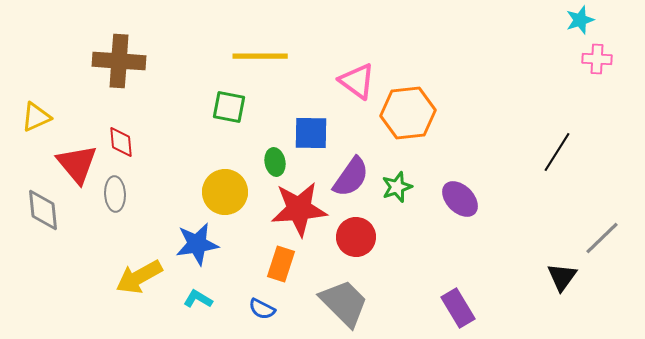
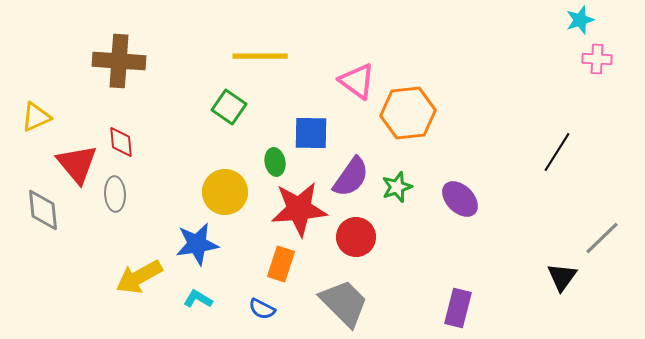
green square: rotated 24 degrees clockwise
purple rectangle: rotated 45 degrees clockwise
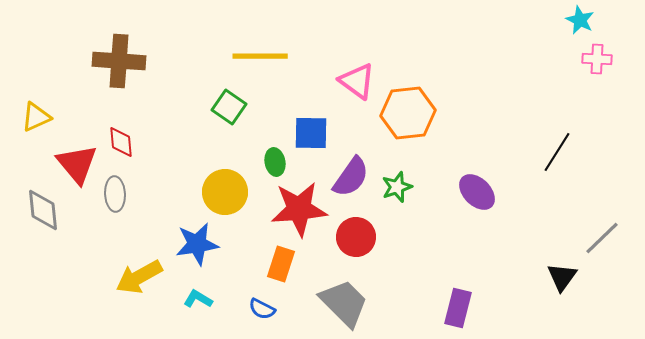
cyan star: rotated 28 degrees counterclockwise
purple ellipse: moved 17 px right, 7 px up
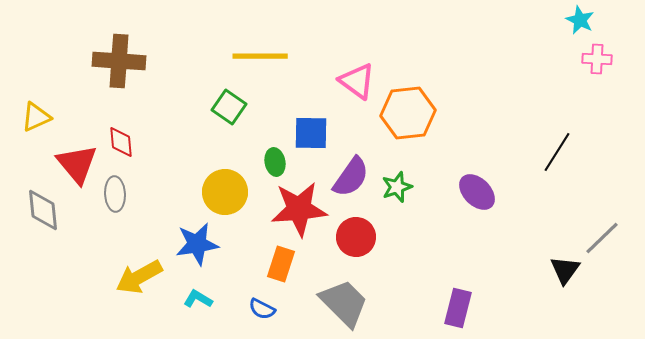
black triangle: moved 3 px right, 7 px up
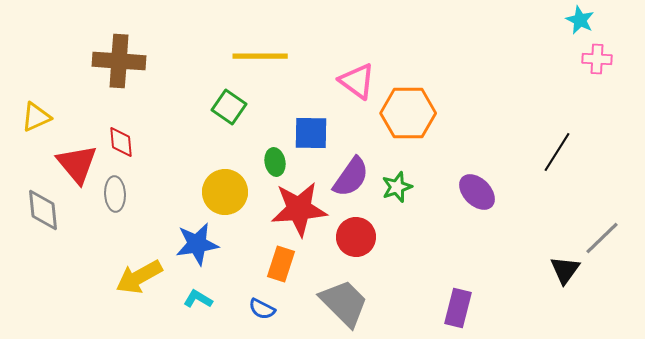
orange hexagon: rotated 6 degrees clockwise
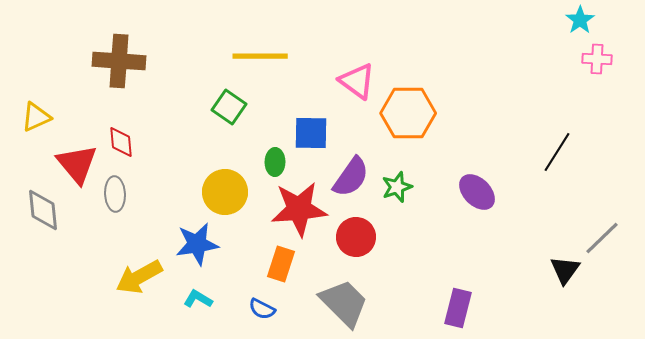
cyan star: rotated 12 degrees clockwise
green ellipse: rotated 12 degrees clockwise
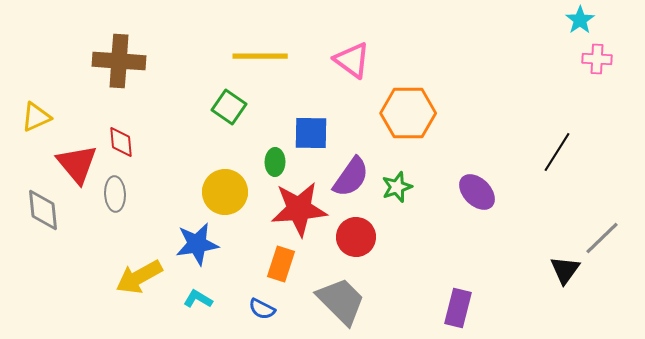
pink triangle: moved 5 px left, 21 px up
gray trapezoid: moved 3 px left, 2 px up
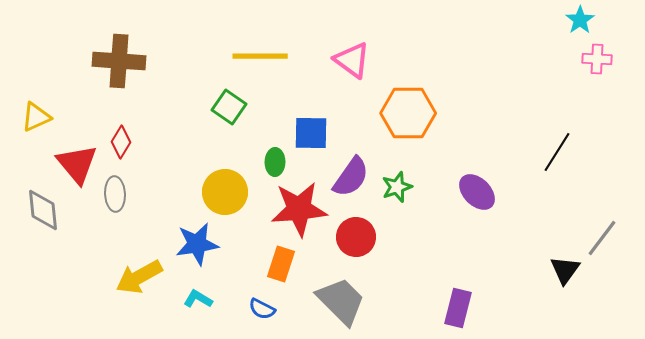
red diamond: rotated 36 degrees clockwise
gray line: rotated 9 degrees counterclockwise
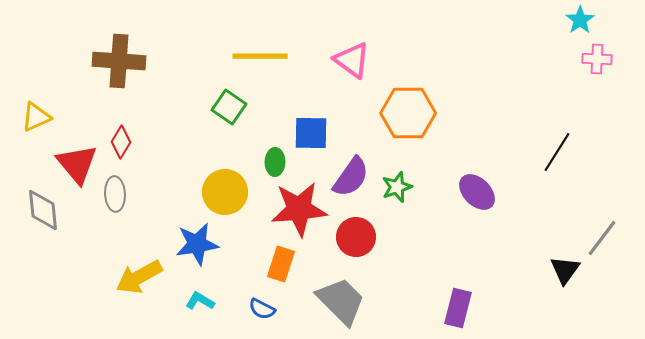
cyan L-shape: moved 2 px right, 2 px down
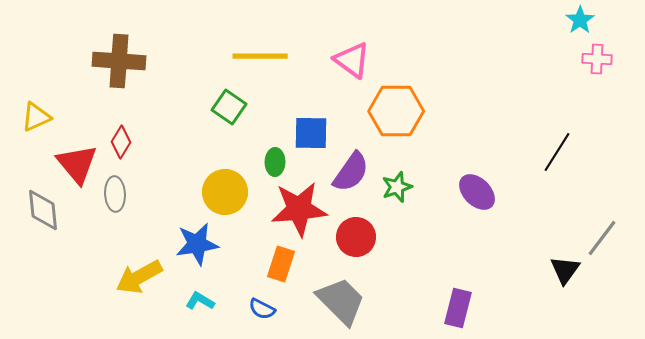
orange hexagon: moved 12 px left, 2 px up
purple semicircle: moved 5 px up
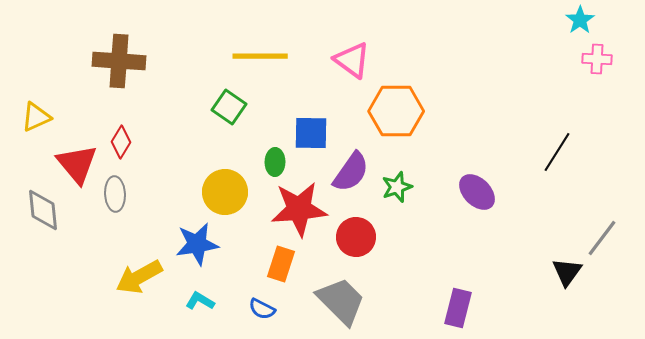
black triangle: moved 2 px right, 2 px down
